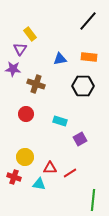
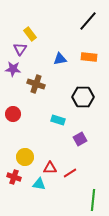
black hexagon: moved 11 px down
red circle: moved 13 px left
cyan rectangle: moved 2 px left, 1 px up
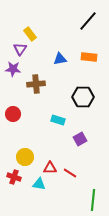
brown cross: rotated 24 degrees counterclockwise
red line: rotated 64 degrees clockwise
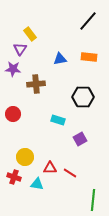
cyan triangle: moved 2 px left
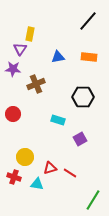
yellow rectangle: rotated 48 degrees clockwise
blue triangle: moved 2 px left, 2 px up
brown cross: rotated 18 degrees counterclockwise
red triangle: rotated 16 degrees counterclockwise
green line: rotated 25 degrees clockwise
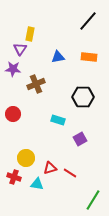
yellow circle: moved 1 px right, 1 px down
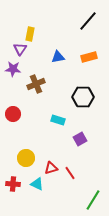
orange rectangle: rotated 21 degrees counterclockwise
red triangle: moved 1 px right
red line: rotated 24 degrees clockwise
red cross: moved 1 px left, 7 px down; rotated 16 degrees counterclockwise
cyan triangle: rotated 16 degrees clockwise
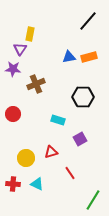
blue triangle: moved 11 px right
red triangle: moved 16 px up
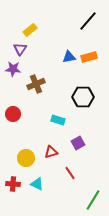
yellow rectangle: moved 4 px up; rotated 40 degrees clockwise
purple square: moved 2 px left, 4 px down
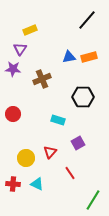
black line: moved 1 px left, 1 px up
yellow rectangle: rotated 16 degrees clockwise
brown cross: moved 6 px right, 5 px up
red triangle: moved 1 px left; rotated 32 degrees counterclockwise
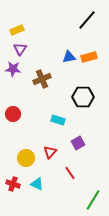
yellow rectangle: moved 13 px left
red cross: rotated 16 degrees clockwise
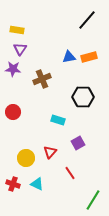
yellow rectangle: rotated 32 degrees clockwise
red circle: moved 2 px up
